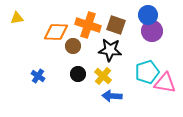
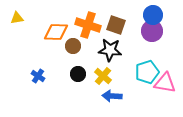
blue circle: moved 5 px right
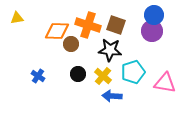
blue circle: moved 1 px right
orange diamond: moved 1 px right, 1 px up
brown circle: moved 2 px left, 2 px up
cyan pentagon: moved 14 px left
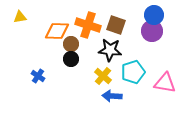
yellow triangle: moved 3 px right, 1 px up
black circle: moved 7 px left, 15 px up
